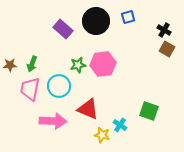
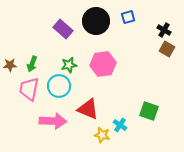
green star: moved 9 px left
pink trapezoid: moved 1 px left
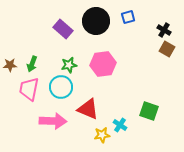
cyan circle: moved 2 px right, 1 px down
yellow star: rotated 21 degrees counterclockwise
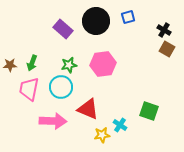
green arrow: moved 1 px up
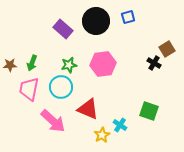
black cross: moved 10 px left, 33 px down
brown square: rotated 28 degrees clockwise
pink arrow: rotated 40 degrees clockwise
yellow star: rotated 21 degrees counterclockwise
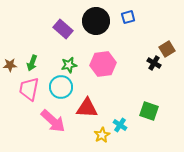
red triangle: moved 1 px left, 1 px up; rotated 20 degrees counterclockwise
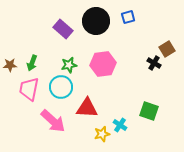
yellow star: moved 1 px up; rotated 14 degrees clockwise
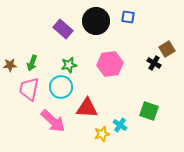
blue square: rotated 24 degrees clockwise
pink hexagon: moved 7 px right
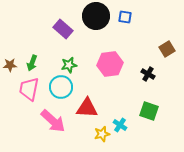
blue square: moved 3 px left
black circle: moved 5 px up
black cross: moved 6 px left, 11 px down
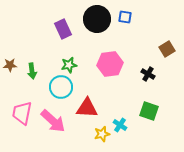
black circle: moved 1 px right, 3 px down
purple rectangle: rotated 24 degrees clockwise
green arrow: moved 8 px down; rotated 28 degrees counterclockwise
pink trapezoid: moved 7 px left, 24 px down
